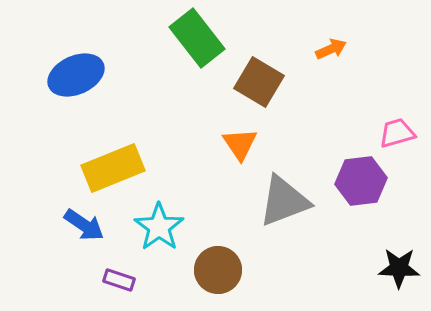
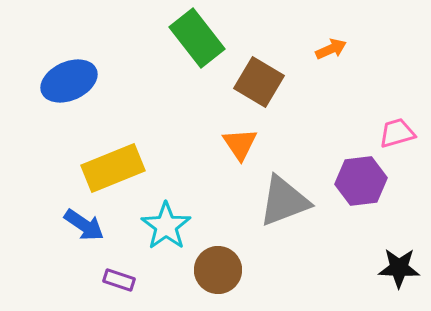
blue ellipse: moved 7 px left, 6 px down
cyan star: moved 7 px right, 1 px up
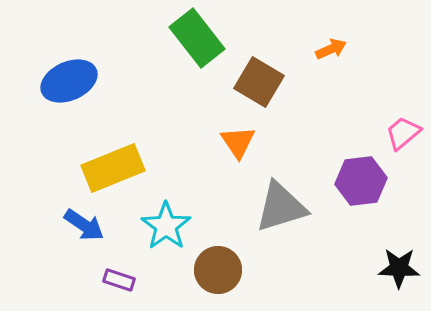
pink trapezoid: moved 6 px right; rotated 24 degrees counterclockwise
orange triangle: moved 2 px left, 2 px up
gray triangle: moved 3 px left, 6 px down; rotated 4 degrees clockwise
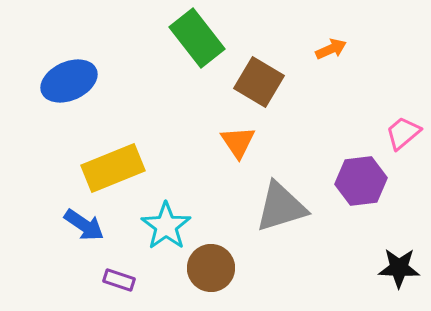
brown circle: moved 7 px left, 2 px up
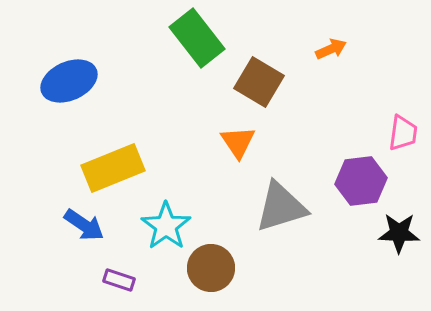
pink trapezoid: rotated 138 degrees clockwise
black star: moved 35 px up
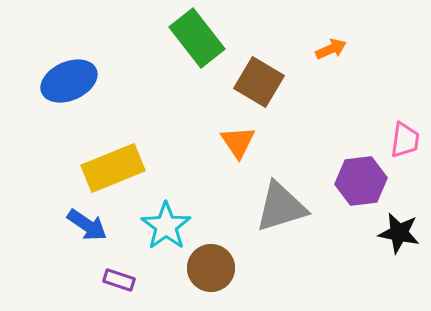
pink trapezoid: moved 2 px right, 7 px down
blue arrow: moved 3 px right
black star: rotated 9 degrees clockwise
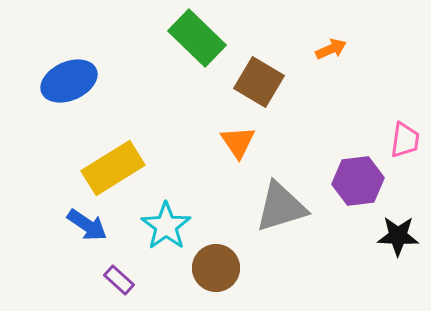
green rectangle: rotated 8 degrees counterclockwise
yellow rectangle: rotated 10 degrees counterclockwise
purple hexagon: moved 3 px left
black star: moved 1 px left, 3 px down; rotated 9 degrees counterclockwise
brown circle: moved 5 px right
purple rectangle: rotated 24 degrees clockwise
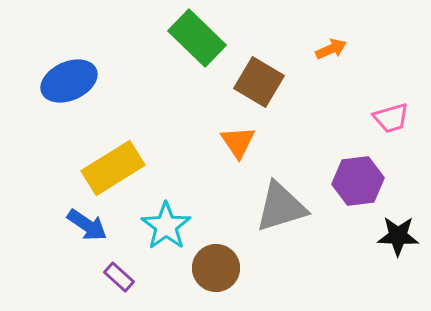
pink trapezoid: moved 14 px left, 22 px up; rotated 66 degrees clockwise
purple rectangle: moved 3 px up
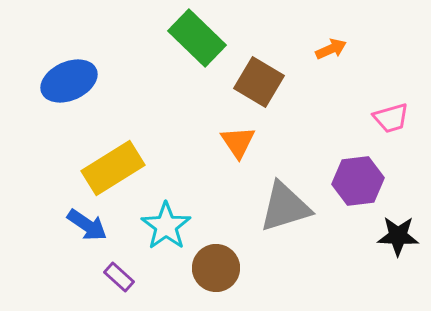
gray triangle: moved 4 px right
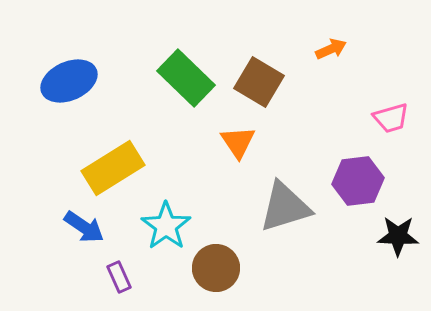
green rectangle: moved 11 px left, 40 px down
blue arrow: moved 3 px left, 2 px down
purple rectangle: rotated 24 degrees clockwise
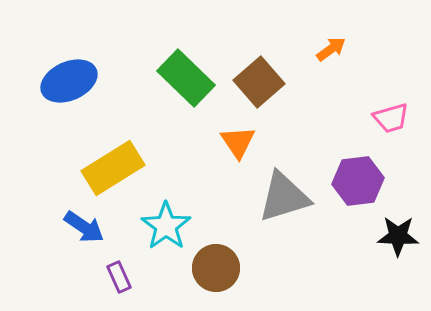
orange arrow: rotated 12 degrees counterclockwise
brown square: rotated 18 degrees clockwise
gray triangle: moved 1 px left, 10 px up
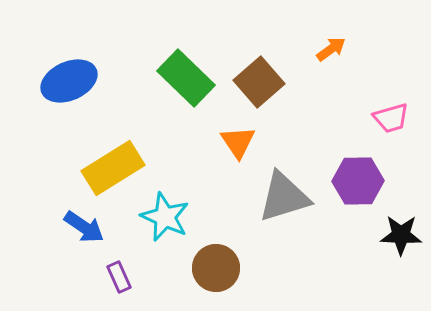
purple hexagon: rotated 6 degrees clockwise
cyan star: moved 1 px left, 9 px up; rotated 12 degrees counterclockwise
black star: moved 3 px right, 1 px up
